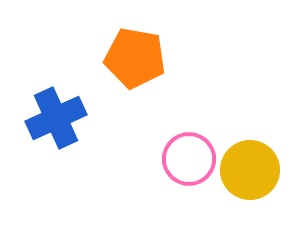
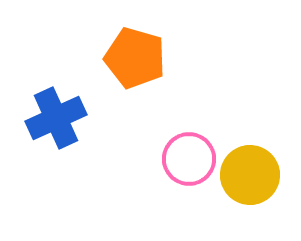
orange pentagon: rotated 6 degrees clockwise
yellow circle: moved 5 px down
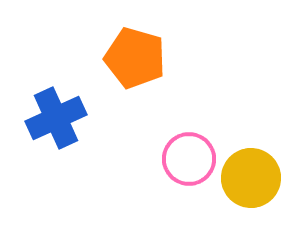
yellow circle: moved 1 px right, 3 px down
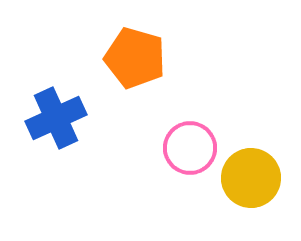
pink circle: moved 1 px right, 11 px up
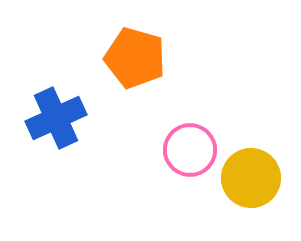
pink circle: moved 2 px down
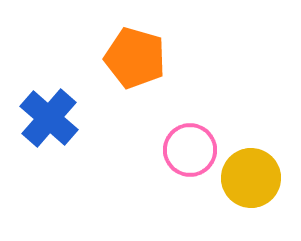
blue cross: moved 7 px left; rotated 24 degrees counterclockwise
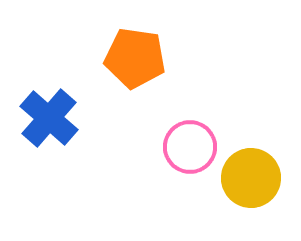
orange pentagon: rotated 8 degrees counterclockwise
pink circle: moved 3 px up
